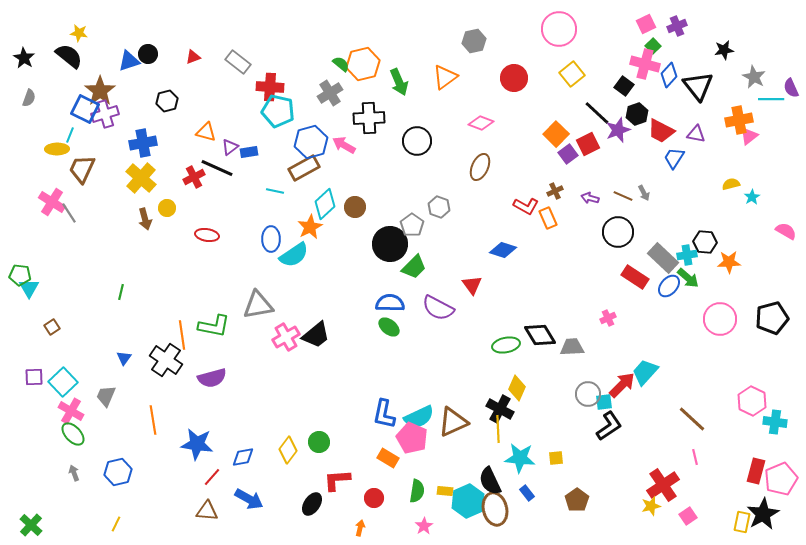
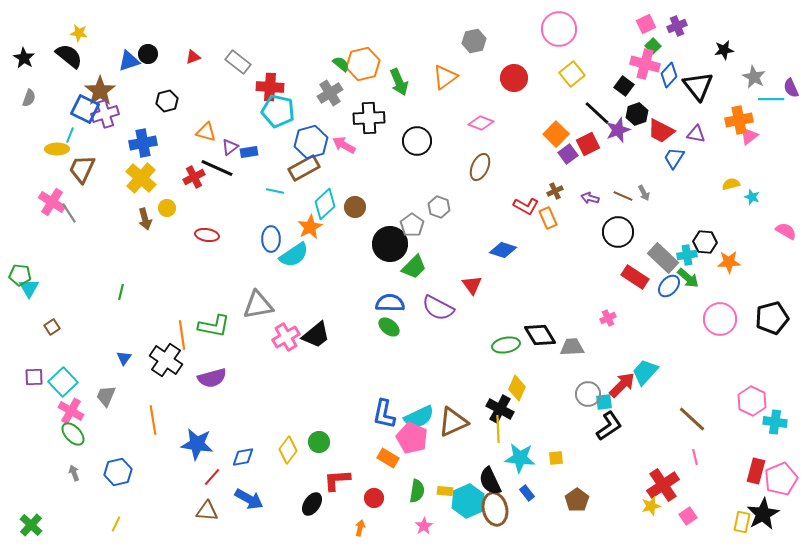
cyan star at (752, 197): rotated 21 degrees counterclockwise
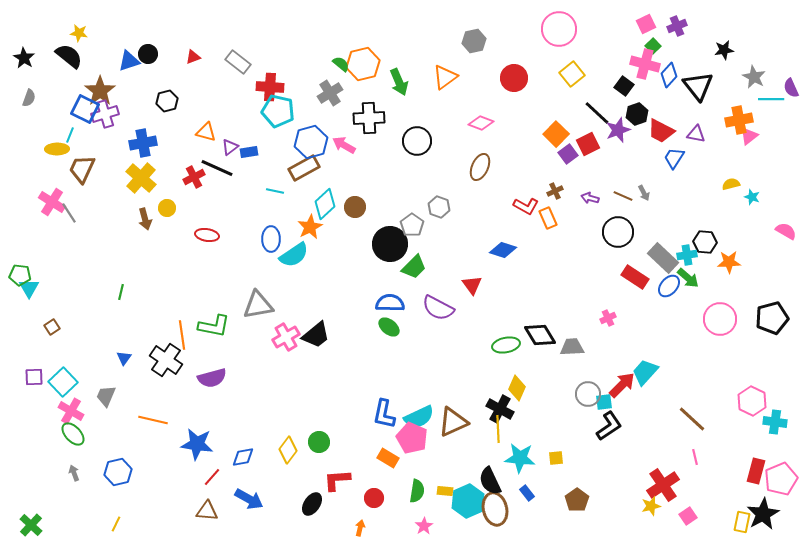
orange line at (153, 420): rotated 68 degrees counterclockwise
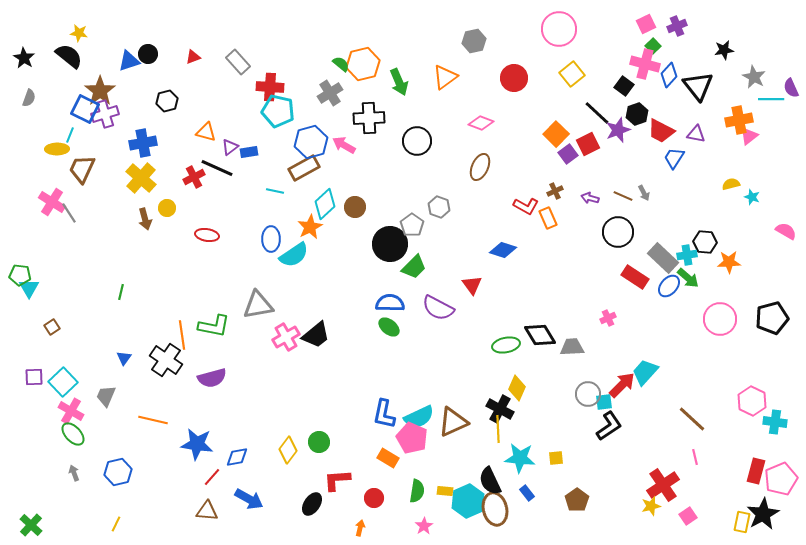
gray rectangle at (238, 62): rotated 10 degrees clockwise
blue diamond at (243, 457): moved 6 px left
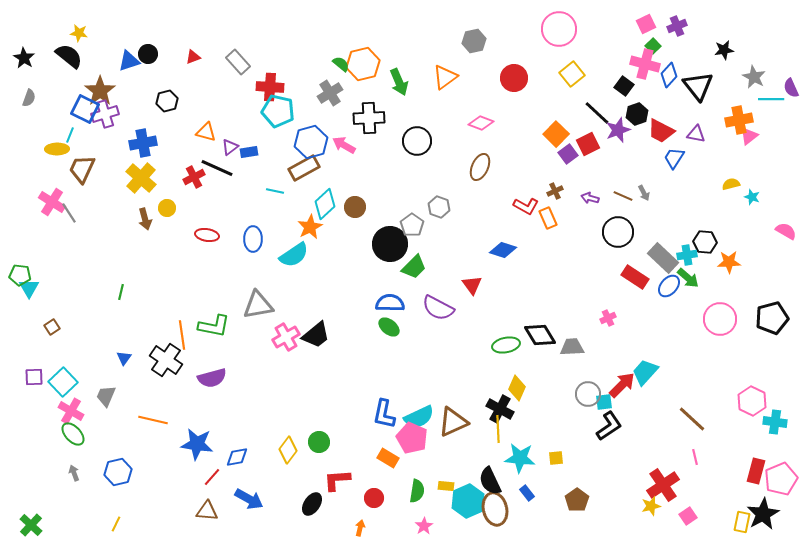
blue ellipse at (271, 239): moved 18 px left
yellow rectangle at (445, 491): moved 1 px right, 5 px up
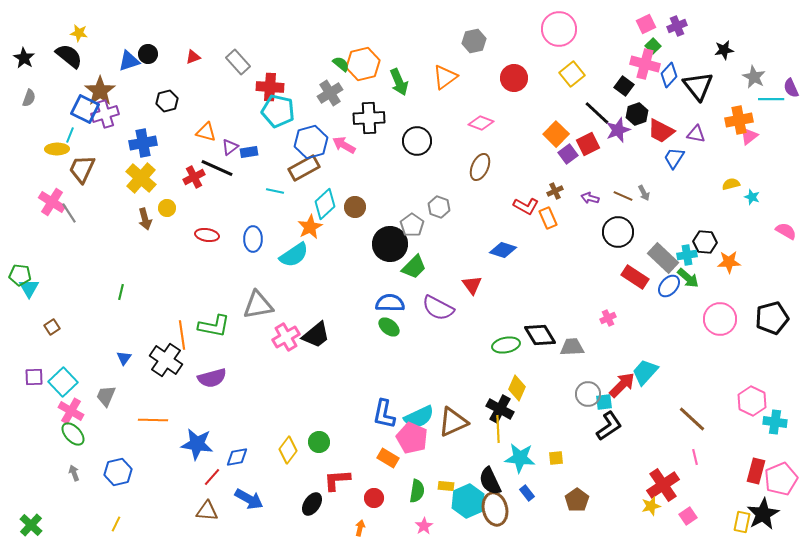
orange line at (153, 420): rotated 12 degrees counterclockwise
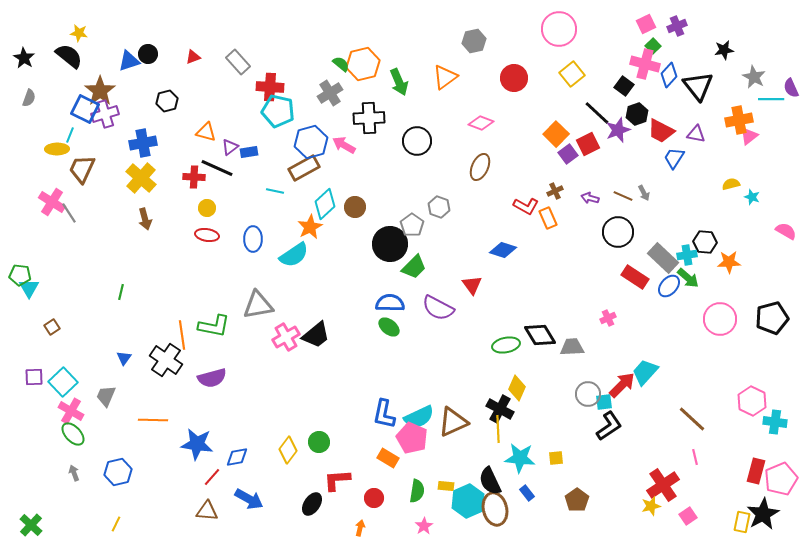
red cross at (194, 177): rotated 30 degrees clockwise
yellow circle at (167, 208): moved 40 px right
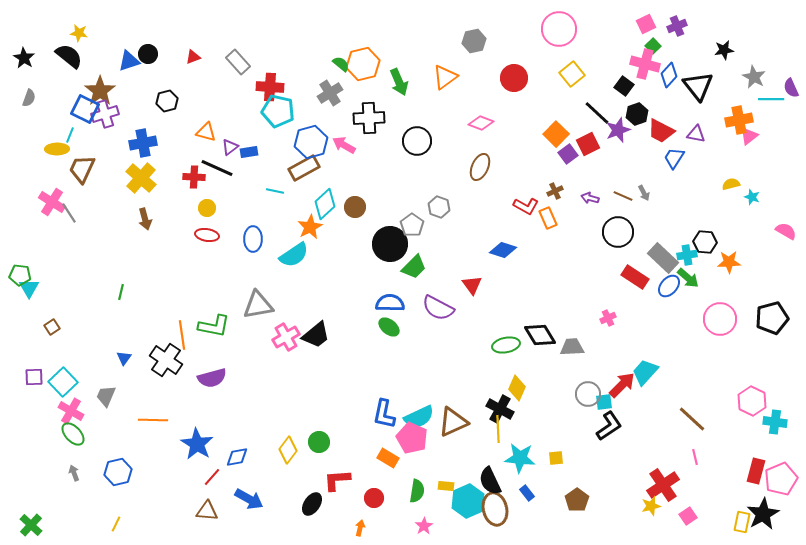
blue star at (197, 444): rotated 24 degrees clockwise
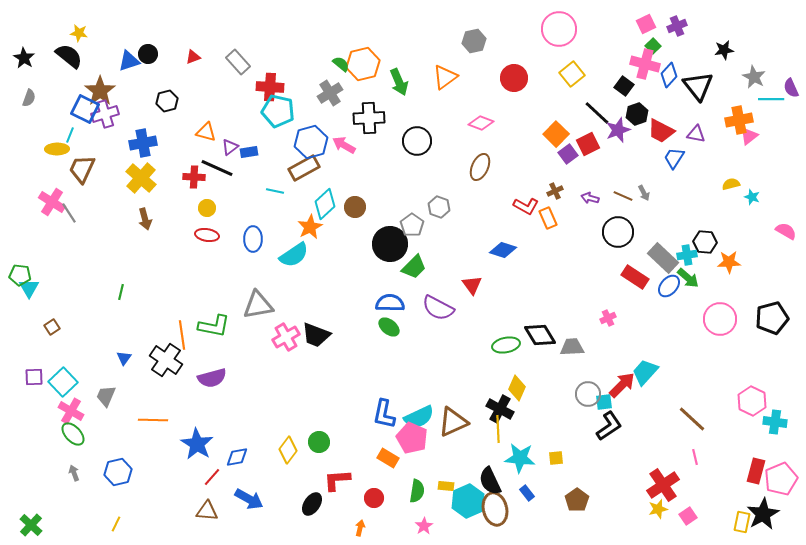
black trapezoid at (316, 335): rotated 60 degrees clockwise
yellow star at (651, 506): moved 7 px right, 3 px down
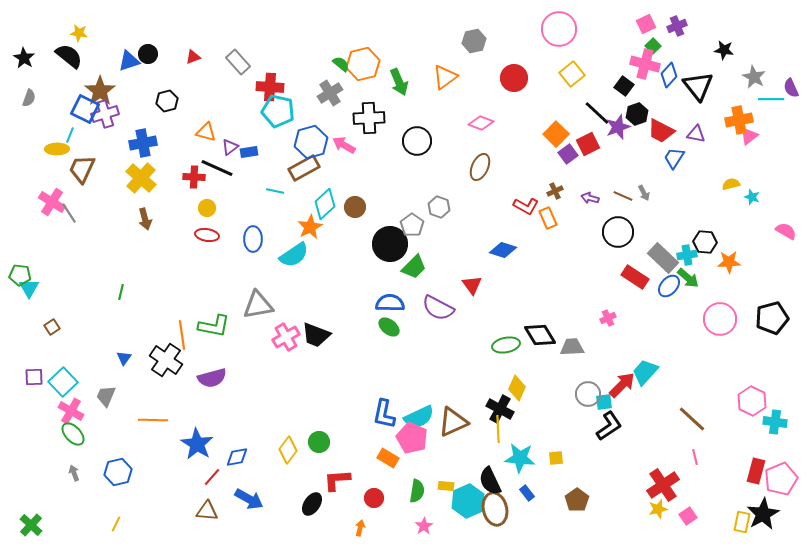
black star at (724, 50): rotated 18 degrees clockwise
purple star at (618, 130): moved 3 px up
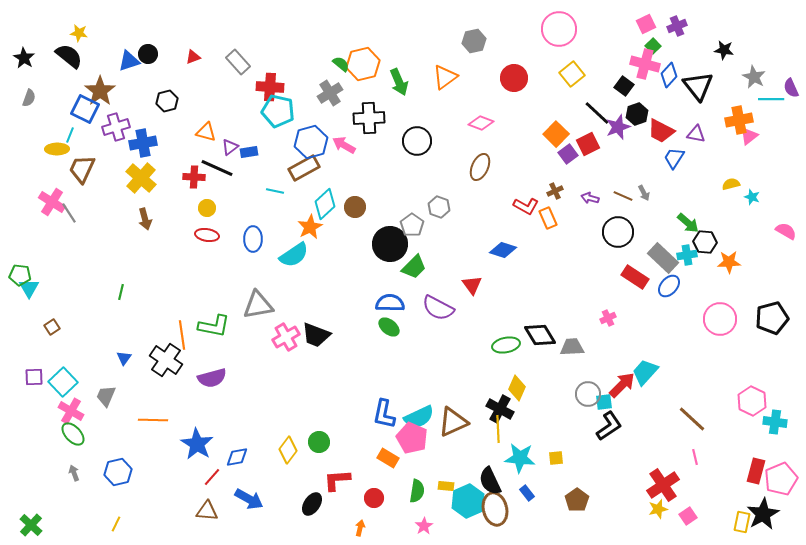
purple cross at (105, 114): moved 11 px right, 13 px down
green arrow at (688, 278): moved 55 px up
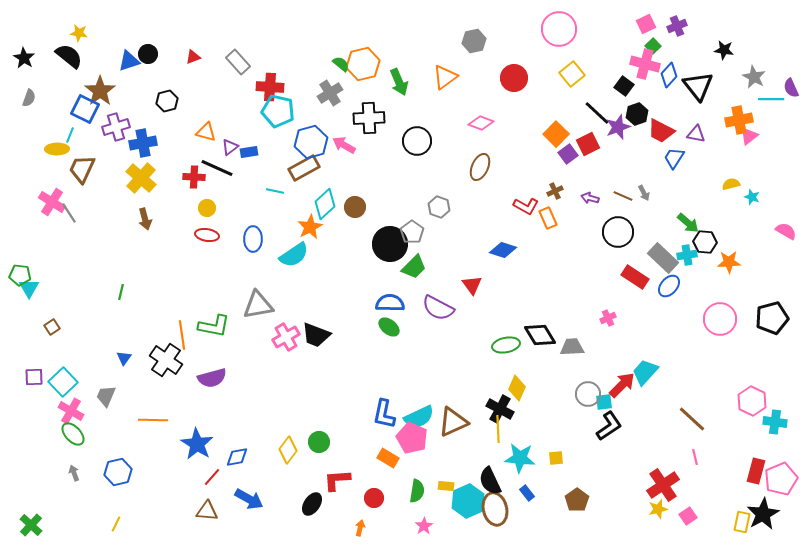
gray pentagon at (412, 225): moved 7 px down
